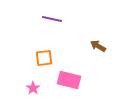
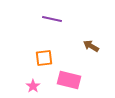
brown arrow: moved 7 px left
pink star: moved 2 px up
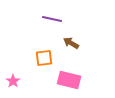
brown arrow: moved 20 px left, 3 px up
pink star: moved 20 px left, 5 px up
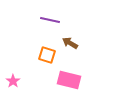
purple line: moved 2 px left, 1 px down
brown arrow: moved 1 px left
orange square: moved 3 px right, 3 px up; rotated 24 degrees clockwise
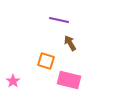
purple line: moved 9 px right
brown arrow: rotated 28 degrees clockwise
orange square: moved 1 px left, 6 px down
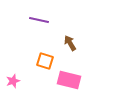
purple line: moved 20 px left
orange square: moved 1 px left
pink star: rotated 16 degrees clockwise
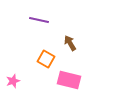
orange square: moved 1 px right, 2 px up; rotated 12 degrees clockwise
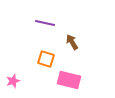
purple line: moved 6 px right, 3 px down
brown arrow: moved 2 px right, 1 px up
orange square: rotated 12 degrees counterclockwise
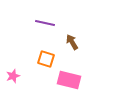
pink star: moved 5 px up
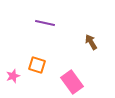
brown arrow: moved 19 px right
orange square: moved 9 px left, 6 px down
pink rectangle: moved 3 px right, 2 px down; rotated 40 degrees clockwise
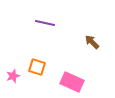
brown arrow: moved 1 px right; rotated 14 degrees counterclockwise
orange square: moved 2 px down
pink rectangle: rotated 30 degrees counterclockwise
